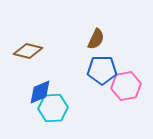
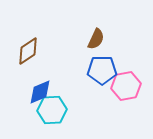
brown diamond: rotated 48 degrees counterclockwise
cyan hexagon: moved 1 px left, 2 px down
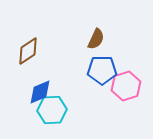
pink hexagon: rotated 8 degrees counterclockwise
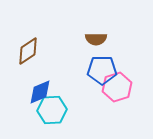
brown semicircle: rotated 65 degrees clockwise
pink hexagon: moved 9 px left, 1 px down
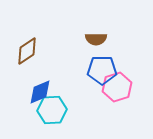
brown diamond: moved 1 px left
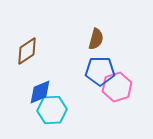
brown semicircle: rotated 75 degrees counterclockwise
blue pentagon: moved 2 px left, 1 px down
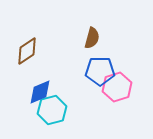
brown semicircle: moved 4 px left, 1 px up
cyan hexagon: rotated 12 degrees counterclockwise
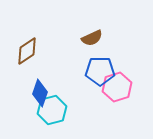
brown semicircle: rotated 50 degrees clockwise
blue diamond: moved 1 px down; rotated 48 degrees counterclockwise
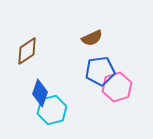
blue pentagon: rotated 8 degrees counterclockwise
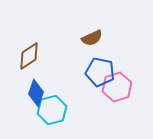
brown diamond: moved 2 px right, 5 px down
blue pentagon: moved 1 px down; rotated 20 degrees clockwise
blue diamond: moved 4 px left
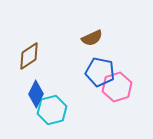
blue diamond: moved 1 px down; rotated 8 degrees clockwise
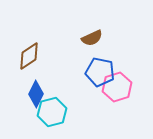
cyan hexagon: moved 2 px down
